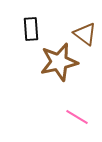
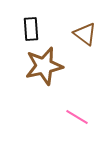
brown star: moved 15 px left, 4 px down
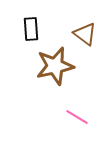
brown star: moved 11 px right
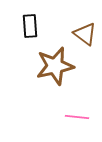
black rectangle: moved 1 px left, 3 px up
pink line: rotated 25 degrees counterclockwise
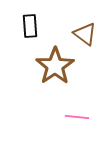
brown star: rotated 21 degrees counterclockwise
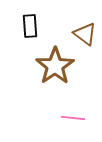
pink line: moved 4 px left, 1 px down
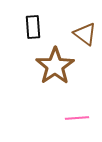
black rectangle: moved 3 px right, 1 px down
pink line: moved 4 px right; rotated 10 degrees counterclockwise
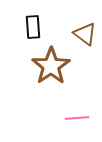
brown star: moved 4 px left
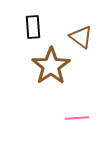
brown triangle: moved 4 px left, 3 px down
